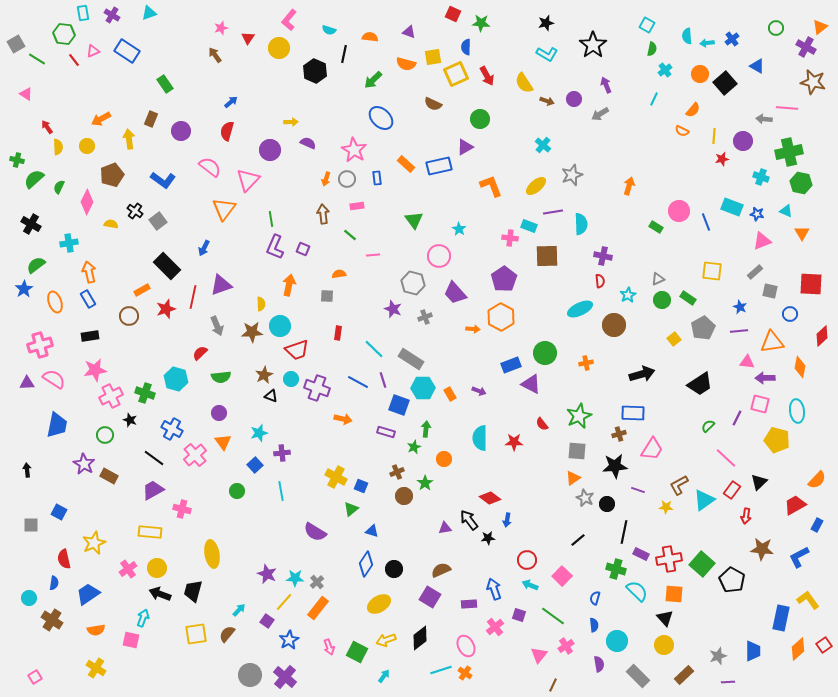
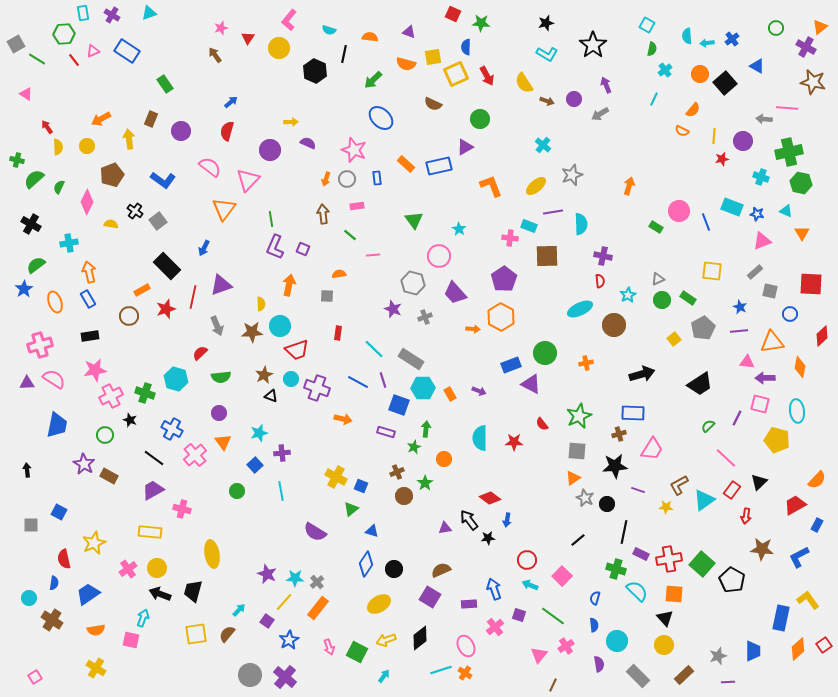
green hexagon at (64, 34): rotated 10 degrees counterclockwise
pink star at (354, 150): rotated 10 degrees counterclockwise
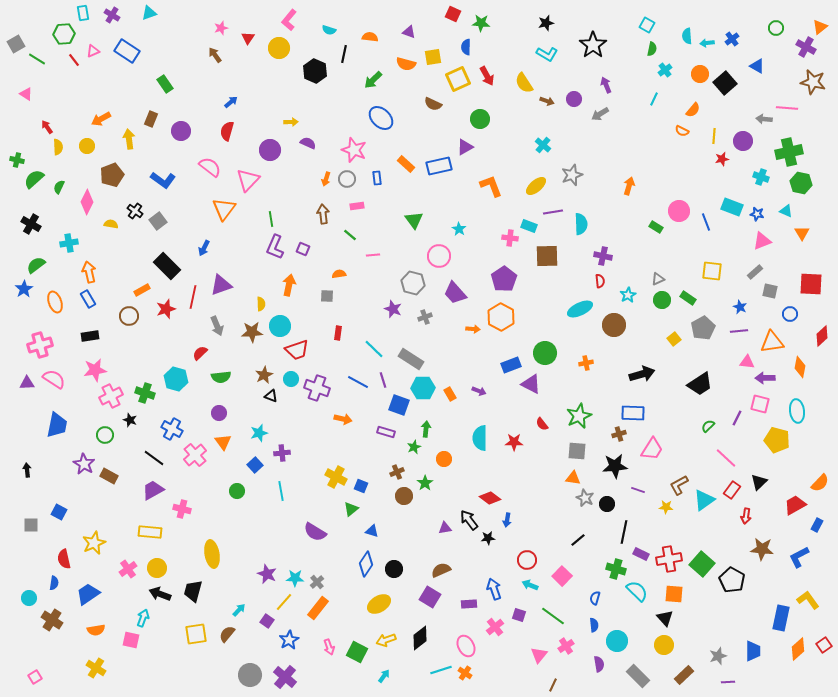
yellow square at (456, 74): moved 2 px right, 5 px down
orange triangle at (573, 478): rotated 42 degrees clockwise
orange semicircle at (817, 480): moved 3 px right, 3 px down
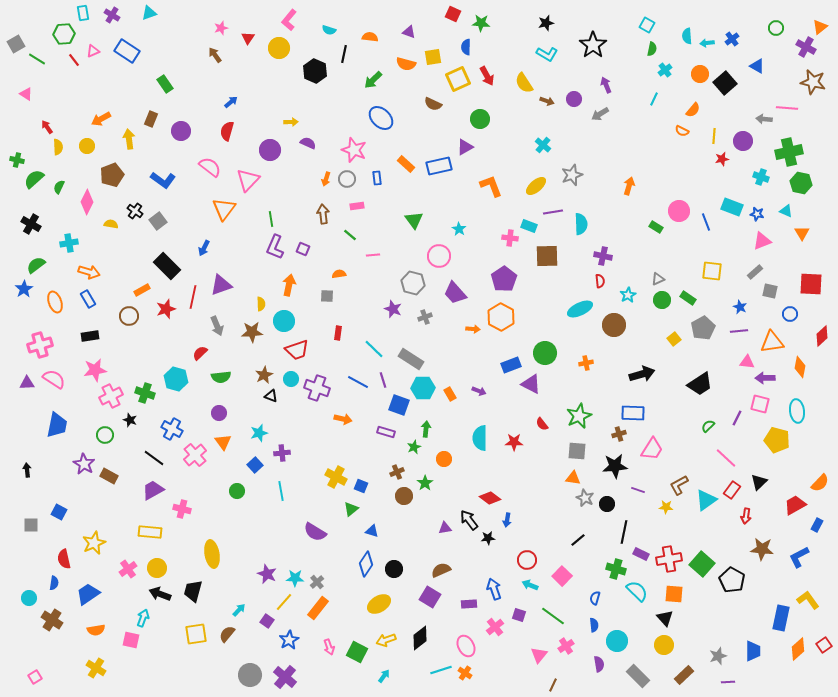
orange arrow at (89, 272): rotated 120 degrees clockwise
cyan circle at (280, 326): moved 4 px right, 5 px up
cyan triangle at (704, 500): moved 2 px right
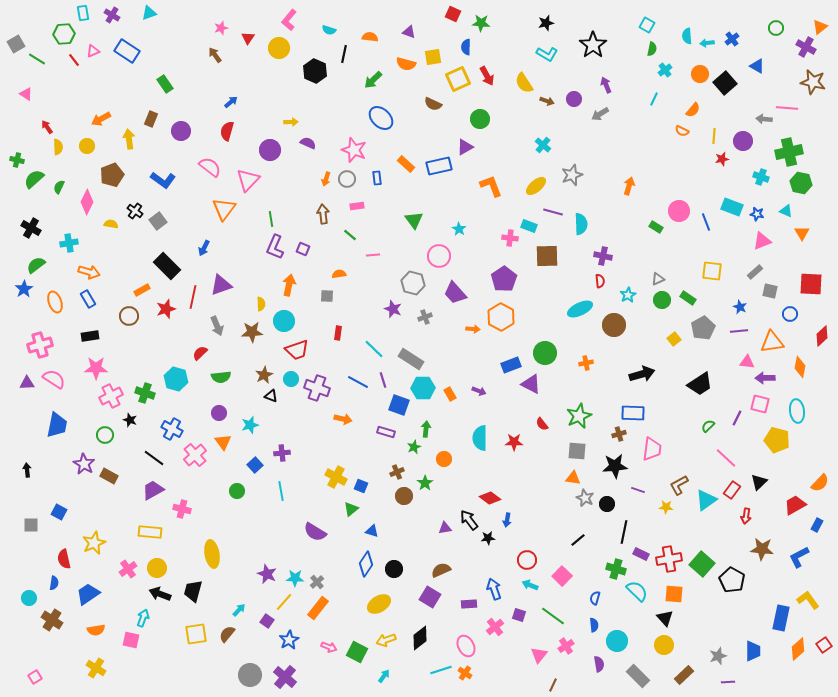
purple line at (553, 212): rotated 24 degrees clockwise
black cross at (31, 224): moved 4 px down
pink star at (95, 370): moved 1 px right, 2 px up; rotated 10 degrees clockwise
cyan star at (259, 433): moved 9 px left, 8 px up
pink trapezoid at (652, 449): rotated 25 degrees counterclockwise
pink arrow at (329, 647): rotated 49 degrees counterclockwise
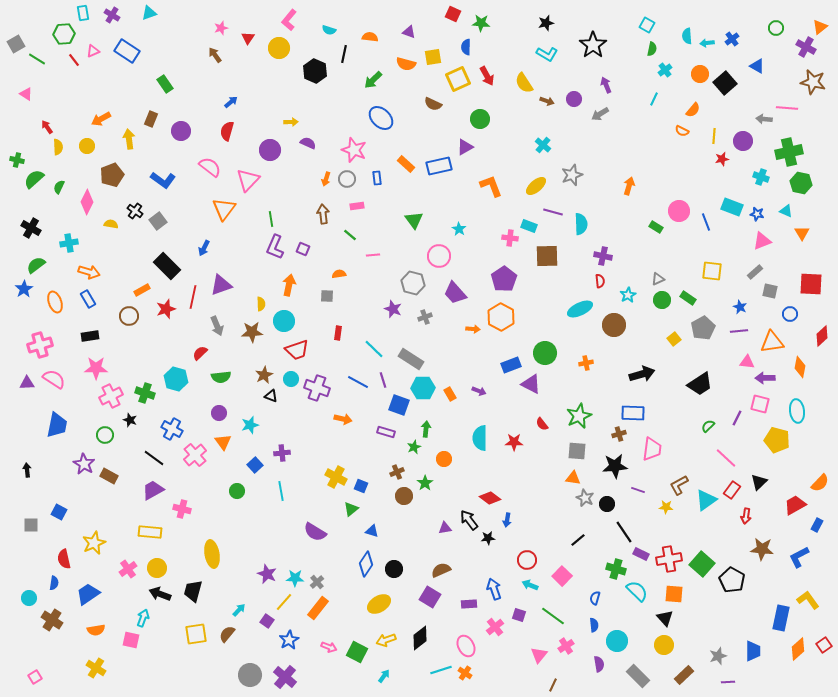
black line at (624, 532): rotated 45 degrees counterclockwise
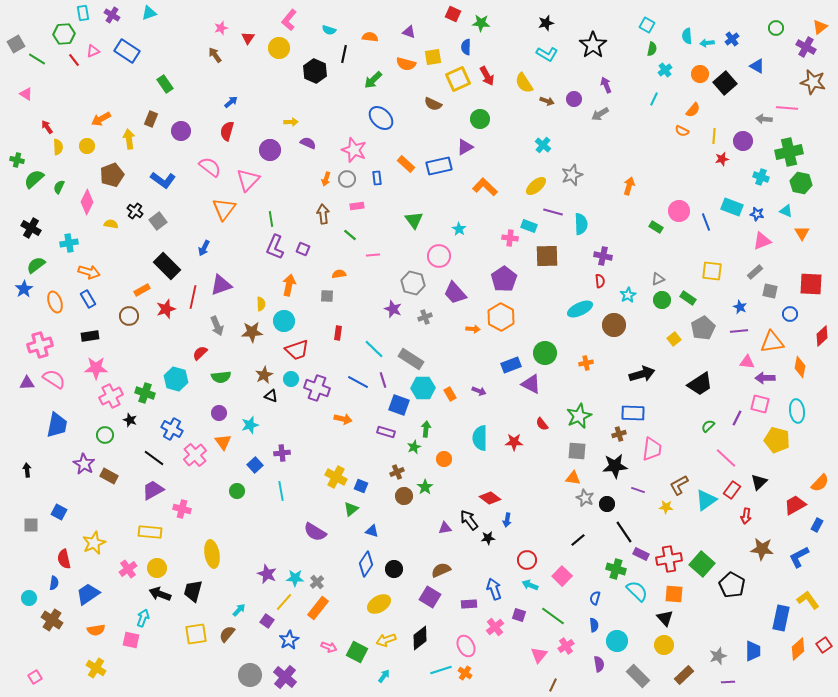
orange L-shape at (491, 186): moved 6 px left, 1 px down; rotated 25 degrees counterclockwise
green star at (425, 483): moved 4 px down
black pentagon at (732, 580): moved 5 px down
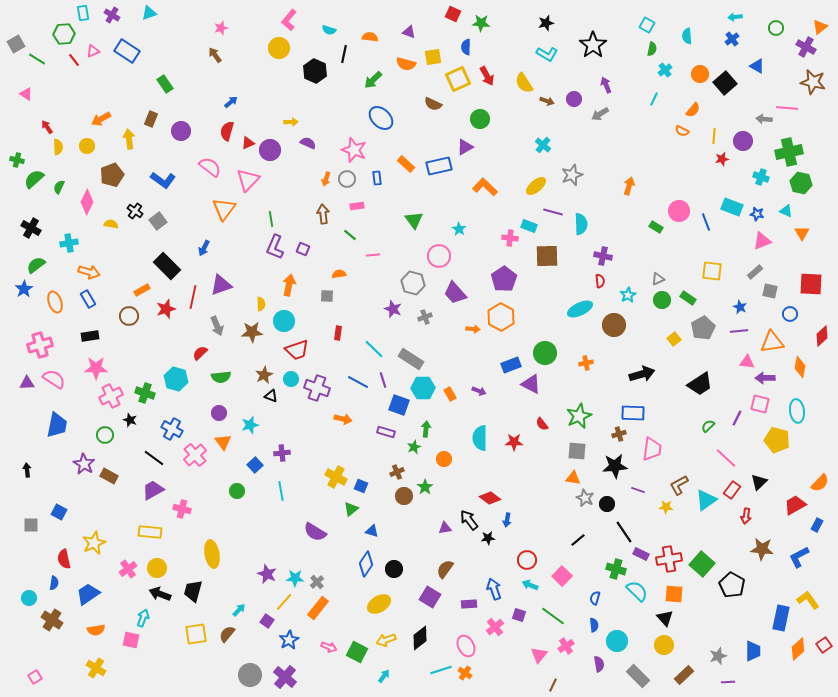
red triangle at (248, 38): moved 105 px down; rotated 32 degrees clockwise
cyan arrow at (707, 43): moved 28 px right, 26 px up
brown semicircle at (441, 570): moved 4 px right, 1 px up; rotated 30 degrees counterclockwise
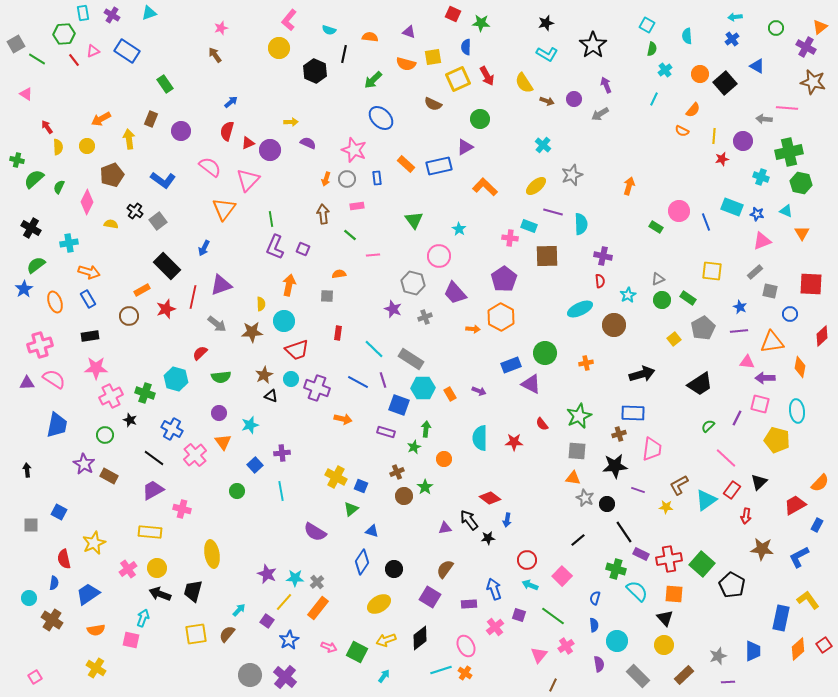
gray arrow at (217, 326): moved 2 px up; rotated 30 degrees counterclockwise
blue diamond at (366, 564): moved 4 px left, 2 px up
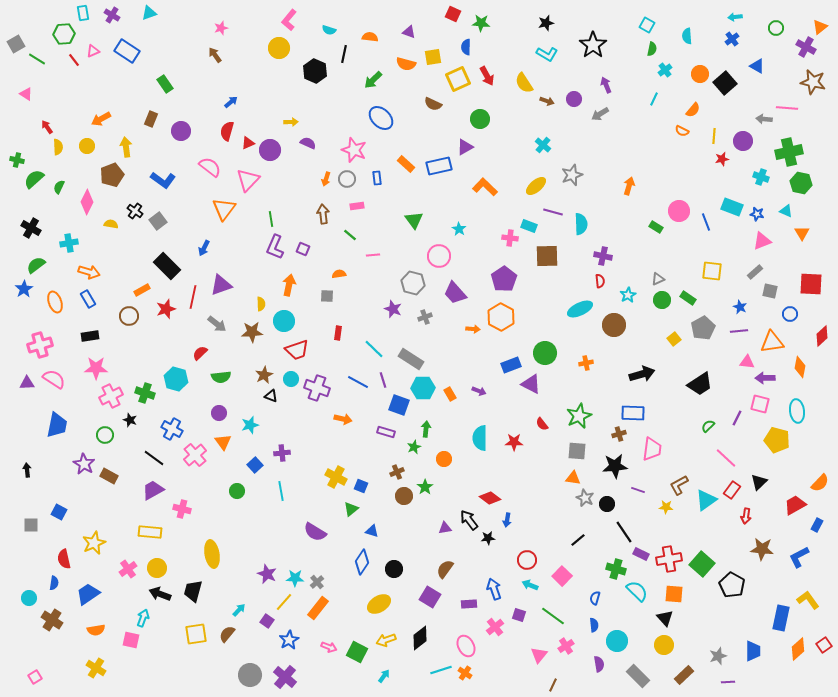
yellow arrow at (129, 139): moved 3 px left, 8 px down
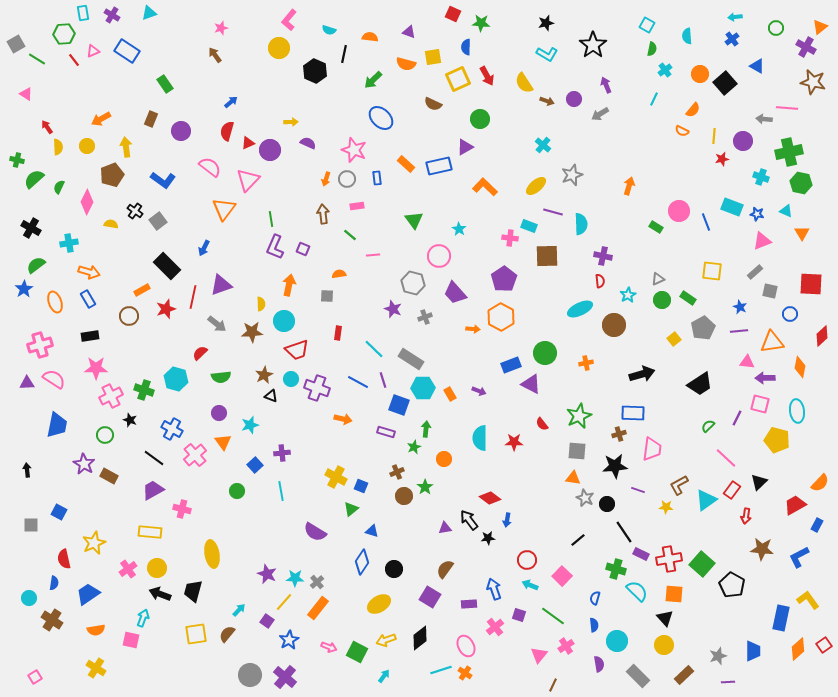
green cross at (145, 393): moved 1 px left, 3 px up
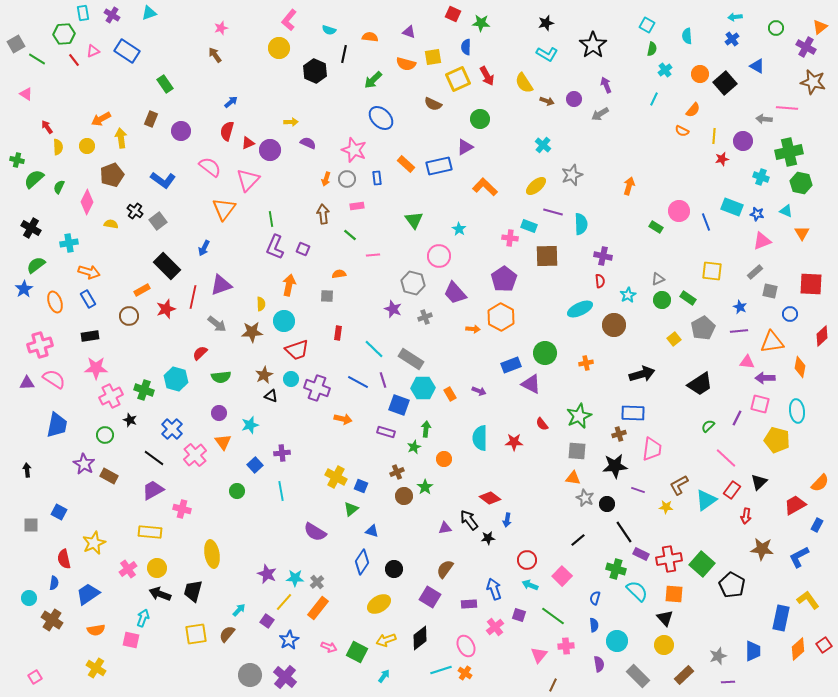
yellow arrow at (126, 147): moved 5 px left, 9 px up
blue cross at (172, 429): rotated 15 degrees clockwise
pink cross at (566, 646): rotated 28 degrees clockwise
